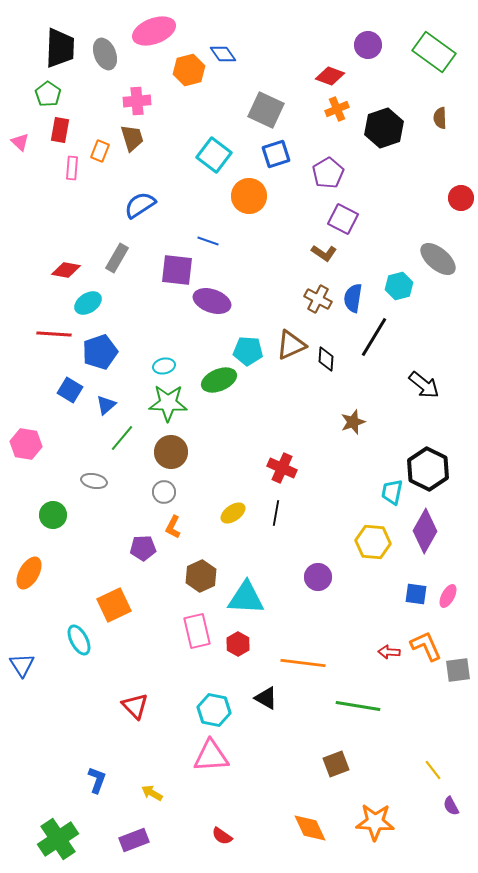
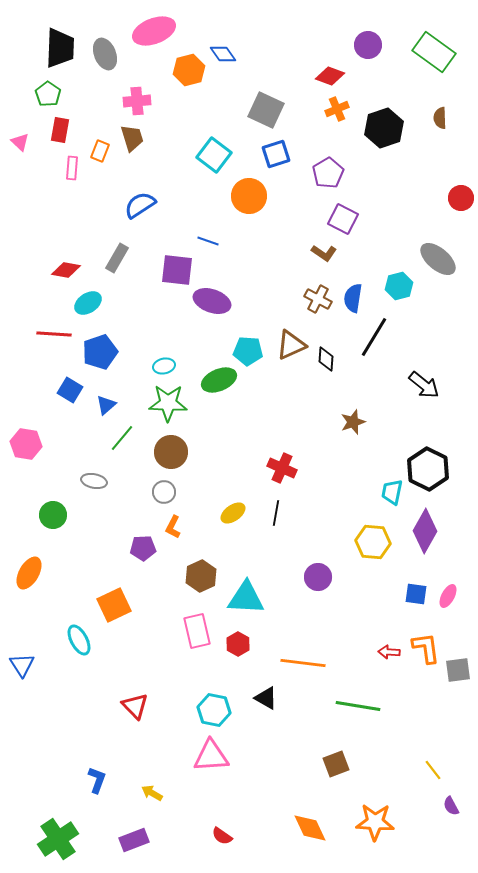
orange L-shape at (426, 646): moved 2 px down; rotated 16 degrees clockwise
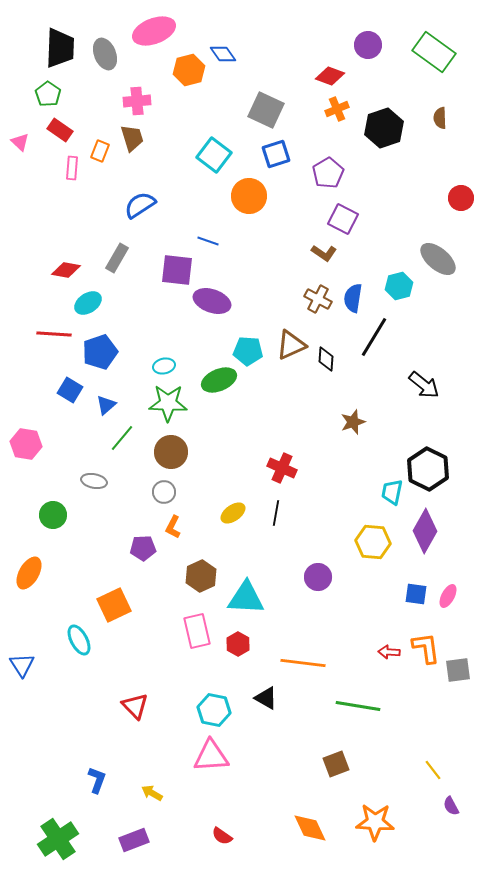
red rectangle at (60, 130): rotated 65 degrees counterclockwise
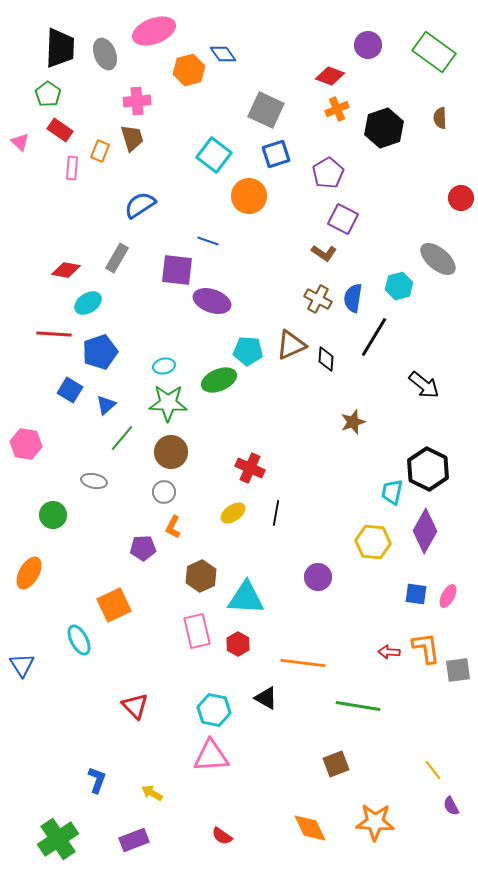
red cross at (282, 468): moved 32 px left
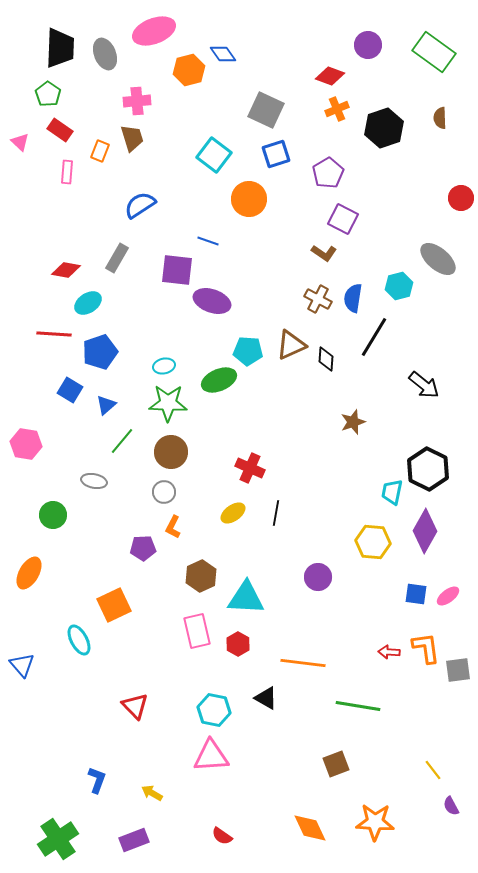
pink rectangle at (72, 168): moved 5 px left, 4 px down
orange circle at (249, 196): moved 3 px down
green line at (122, 438): moved 3 px down
pink ellipse at (448, 596): rotated 25 degrees clockwise
blue triangle at (22, 665): rotated 8 degrees counterclockwise
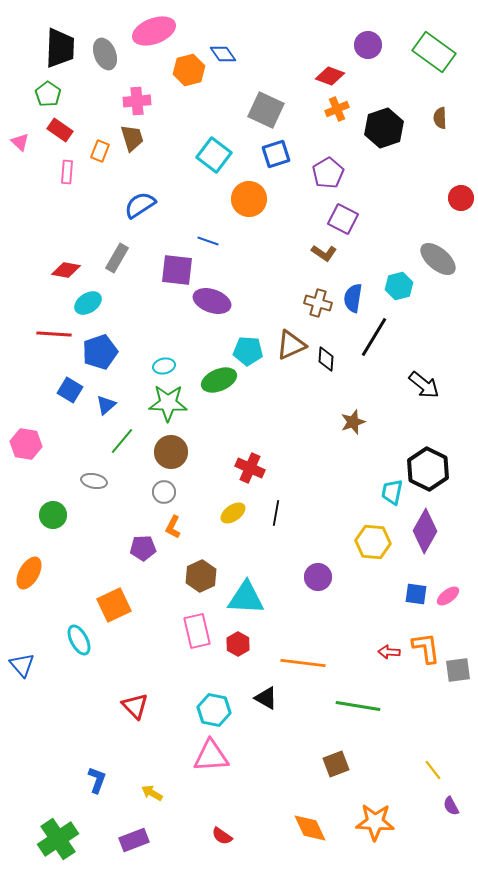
brown cross at (318, 299): moved 4 px down; rotated 12 degrees counterclockwise
